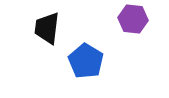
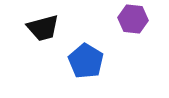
black trapezoid: moved 4 px left; rotated 112 degrees counterclockwise
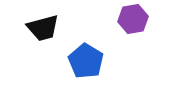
purple hexagon: rotated 16 degrees counterclockwise
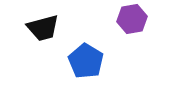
purple hexagon: moved 1 px left
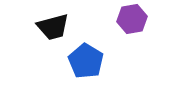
black trapezoid: moved 10 px right, 1 px up
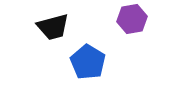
blue pentagon: moved 2 px right, 1 px down
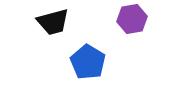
black trapezoid: moved 5 px up
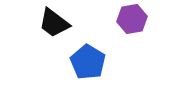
black trapezoid: moved 1 px right, 1 px down; rotated 52 degrees clockwise
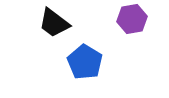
blue pentagon: moved 3 px left
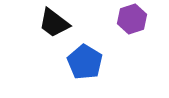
purple hexagon: rotated 8 degrees counterclockwise
